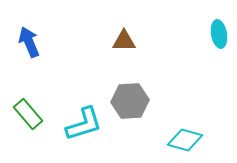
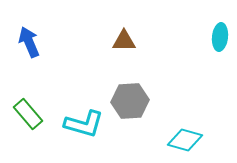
cyan ellipse: moved 1 px right, 3 px down; rotated 16 degrees clockwise
cyan L-shape: rotated 33 degrees clockwise
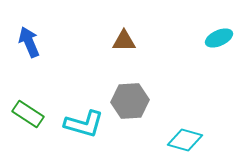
cyan ellipse: moved 1 px left, 1 px down; rotated 60 degrees clockwise
green rectangle: rotated 16 degrees counterclockwise
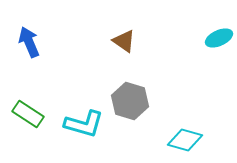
brown triangle: rotated 35 degrees clockwise
gray hexagon: rotated 21 degrees clockwise
